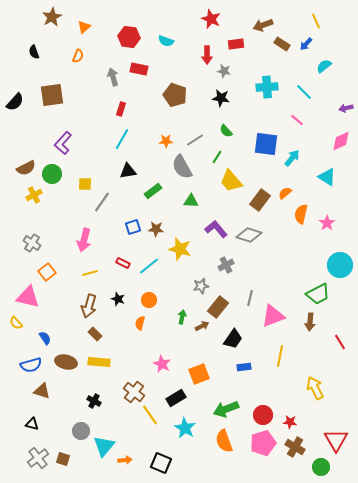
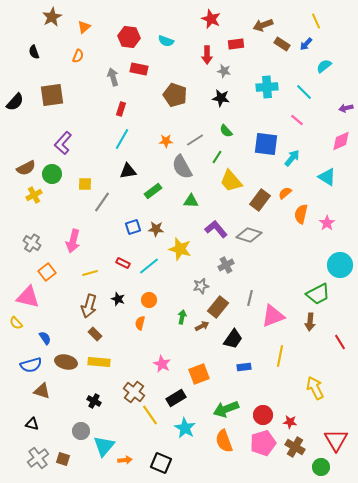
pink arrow at (84, 240): moved 11 px left, 1 px down
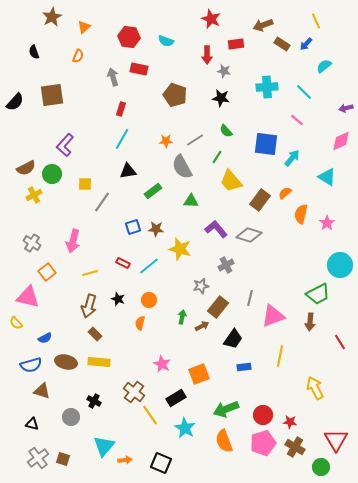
purple L-shape at (63, 143): moved 2 px right, 2 px down
blue semicircle at (45, 338): rotated 96 degrees clockwise
gray circle at (81, 431): moved 10 px left, 14 px up
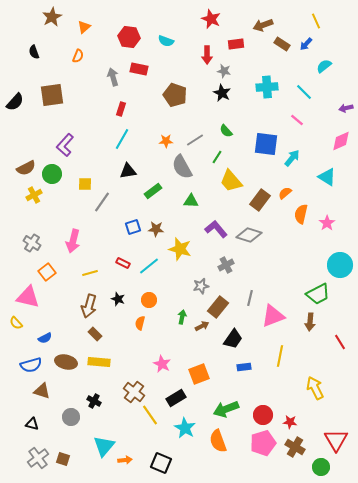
black star at (221, 98): moved 1 px right, 5 px up; rotated 18 degrees clockwise
orange semicircle at (224, 441): moved 6 px left
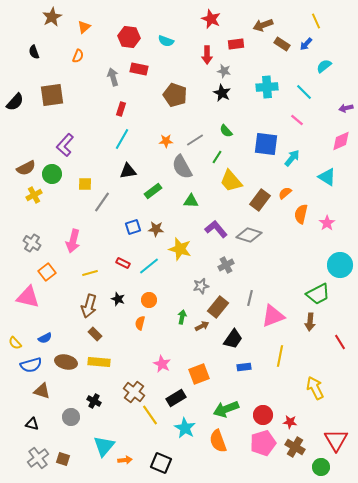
yellow semicircle at (16, 323): moved 1 px left, 20 px down
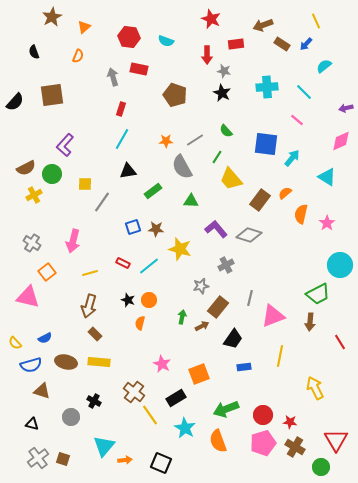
yellow trapezoid at (231, 181): moved 2 px up
black star at (118, 299): moved 10 px right, 1 px down
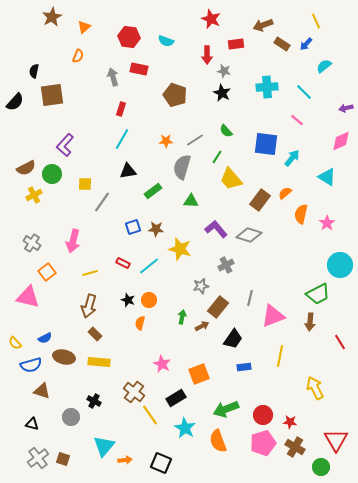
black semicircle at (34, 52): moved 19 px down; rotated 32 degrees clockwise
gray semicircle at (182, 167): rotated 45 degrees clockwise
brown ellipse at (66, 362): moved 2 px left, 5 px up
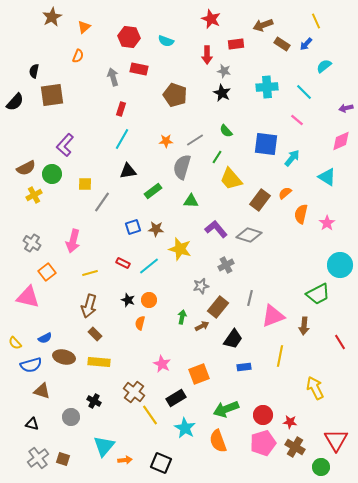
brown arrow at (310, 322): moved 6 px left, 4 px down
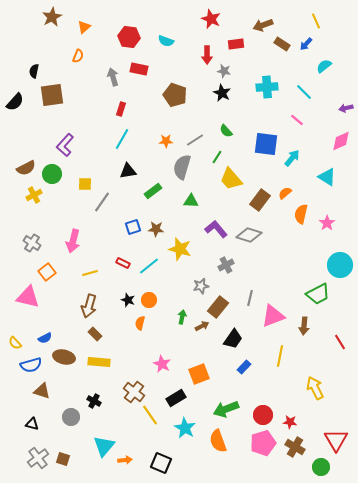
blue rectangle at (244, 367): rotated 40 degrees counterclockwise
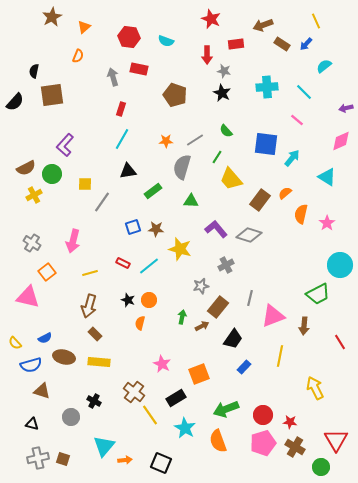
gray cross at (38, 458): rotated 25 degrees clockwise
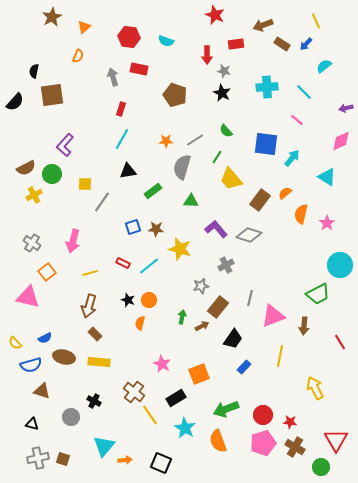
red star at (211, 19): moved 4 px right, 4 px up
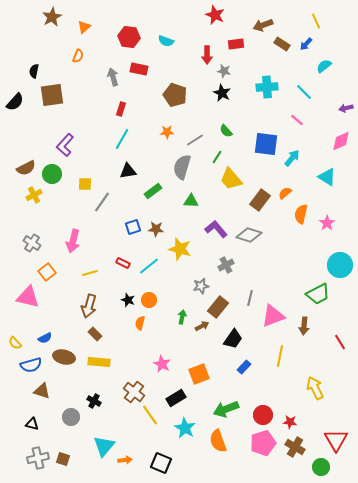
orange star at (166, 141): moved 1 px right, 9 px up
